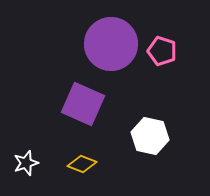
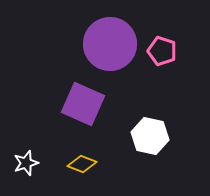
purple circle: moved 1 px left
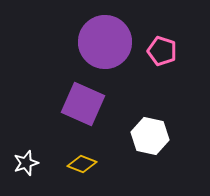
purple circle: moved 5 px left, 2 px up
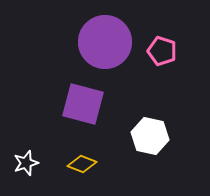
purple square: rotated 9 degrees counterclockwise
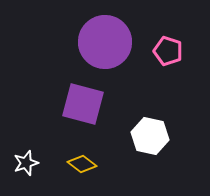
pink pentagon: moved 6 px right
yellow diamond: rotated 16 degrees clockwise
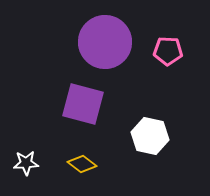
pink pentagon: rotated 16 degrees counterclockwise
white star: rotated 15 degrees clockwise
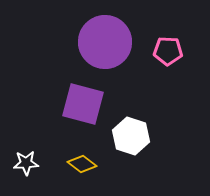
white hexagon: moved 19 px left; rotated 6 degrees clockwise
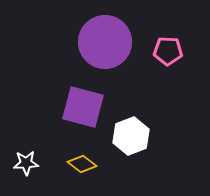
purple square: moved 3 px down
white hexagon: rotated 21 degrees clockwise
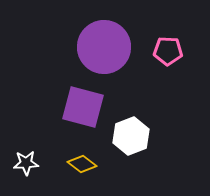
purple circle: moved 1 px left, 5 px down
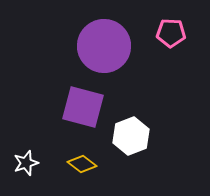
purple circle: moved 1 px up
pink pentagon: moved 3 px right, 18 px up
white star: rotated 15 degrees counterclockwise
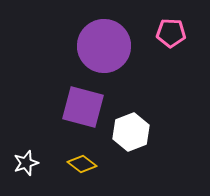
white hexagon: moved 4 px up
